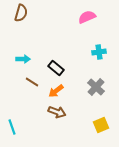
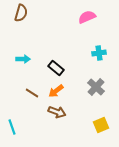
cyan cross: moved 1 px down
brown line: moved 11 px down
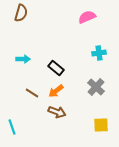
yellow square: rotated 21 degrees clockwise
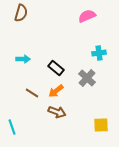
pink semicircle: moved 1 px up
gray cross: moved 9 px left, 9 px up
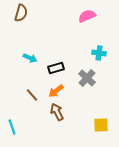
cyan cross: rotated 16 degrees clockwise
cyan arrow: moved 7 px right, 1 px up; rotated 24 degrees clockwise
black rectangle: rotated 56 degrees counterclockwise
brown line: moved 2 px down; rotated 16 degrees clockwise
brown arrow: rotated 138 degrees counterclockwise
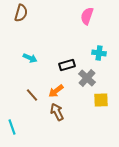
pink semicircle: rotated 48 degrees counterclockwise
black rectangle: moved 11 px right, 3 px up
yellow square: moved 25 px up
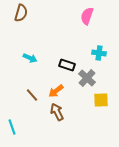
black rectangle: rotated 35 degrees clockwise
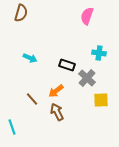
brown line: moved 4 px down
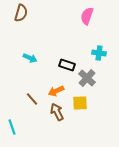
orange arrow: rotated 14 degrees clockwise
yellow square: moved 21 px left, 3 px down
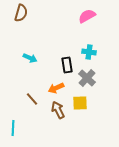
pink semicircle: rotated 42 degrees clockwise
cyan cross: moved 10 px left, 1 px up
black rectangle: rotated 63 degrees clockwise
orange arrow: moved 3 px up
brown arrow: moved 1 px right, 2 px up
cyan line: moved 1 px right, 1 px down; rotated 21 degrees clockwise
